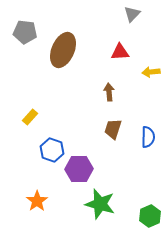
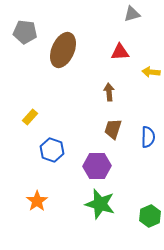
gray triangle: rotated 30 degrees clockwise
yellow arrow: rotated 12 degrees clockwise
purple hexagon: moved 18 px right, 3 px up
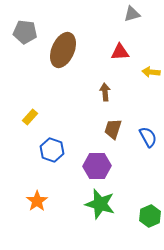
brown arrow: moved 4 px left
blue semicircle: rotated 30 degrees counterclockwise
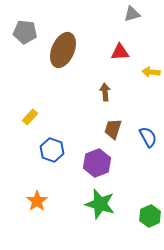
purple hexagon: moved 3 px up; rotated 20 degrees counterclockwise
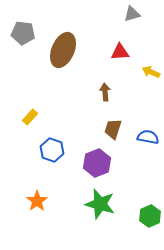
gray pentagon: moved 2 px left, 1 px down
yellow arrow: rotated 18 degrees clockwise
blue semicircle: rotated 50 degrees counterclockwise
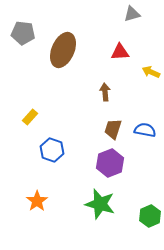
blue semicircle: moved 3 px left, 7 px up
purple hexagon: moved 13 px right
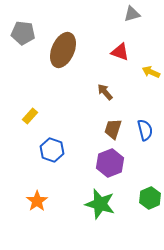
red triangle: rotated 24 degrees clockwise
brown arrow: rotated 36 degrees counterclockwise
yellow rectangle: moved 1 px up
blue semicircle: rotated 65 degrees clockwise
green hexagon: moved 18 px up
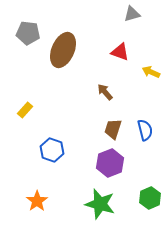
gray pentagon: moved 5 px right
yellow rectangle: moved 5 px left, 6 px up
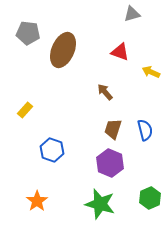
purple hexagon: rotated 16 degrees counterclockwise
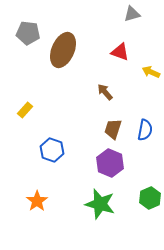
blue semicircle: rotated 25 degrees clockwise
